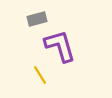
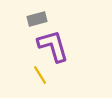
purple L-shape: moved 7 px left
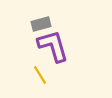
gray rectangle: moved 4 px right, 5 px down
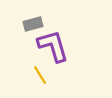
gray rectangle: moved 8 px left
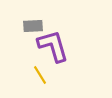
gray rectangle: moved 2 px down; rotated 12 degrees clockwise
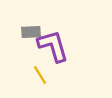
gray rectangle: moved 2 px left, 6 px down
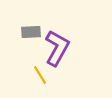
purple L-shape: moved 4 px right, 2 px down; rotated 45 degrees clockwise
